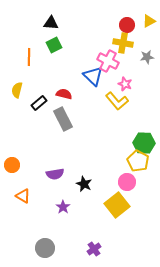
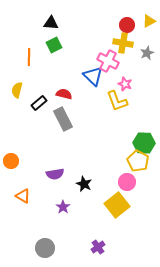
gray star: moved 4 px up; rotated 16 degrees counterclockwise
yellow L-shape: rotated 20 degrees clockwise
orange circle: moved 1 px left, 4 px up
purple cross: moved 4 px right, 2 px up
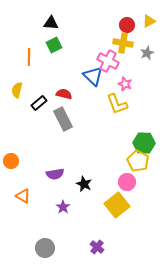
yellow L-shape: moved 3 px down
purple cross: moved 1 px left; rotated 16 degrees counterclockwise
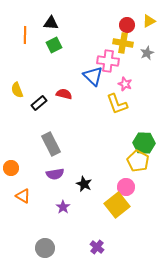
orange line: moved 4 px left, 22 px up
pink cross: rotated 20 degrees counterclockwise
yellow semicircle: rotated 35 degrees counterclockwise
gray rectangle: moved 12 px left, 25 px down
orange circle: moved 7 px down
pink circle: moved 1 px left, 5 px down
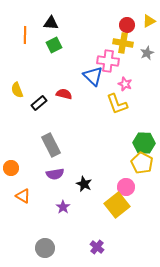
gray rectangle: moved 1 px down
yellow pentagon: moved 4 px right, 2 px down
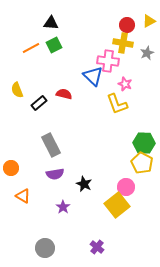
orange line: moved 6 px right, 13 px down; rotated 60 degrees clockwise
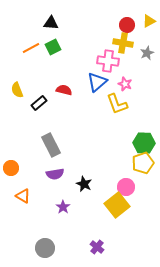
green square: moved 1 px left, 2 px down
blue triangle: moved 4 px right, 6 px down; rotated 35 degrees clockwise
red semicircle: moved 4 px up
yellow pentagon: moved 1 px right; rotated 25 degrees clockwise
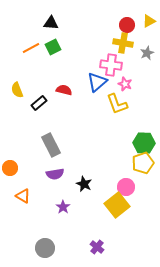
pink cross: moved 3 px right, 4 px down
orange circle: moved 1 px left
